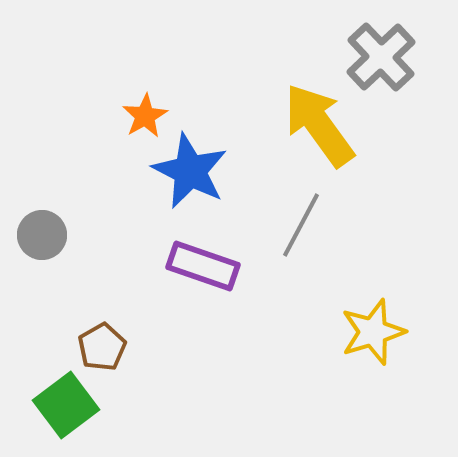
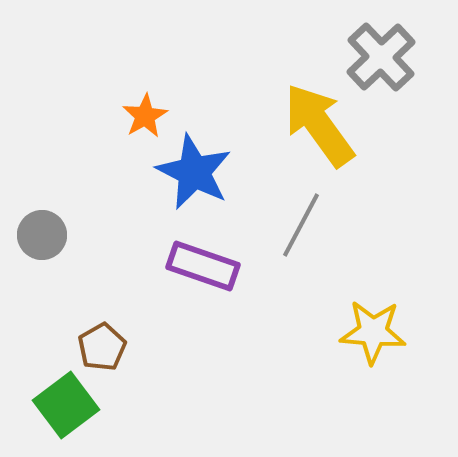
blue star: moved 4 px right, 1 px down
yellow star: rotated 22 degrees clockwise
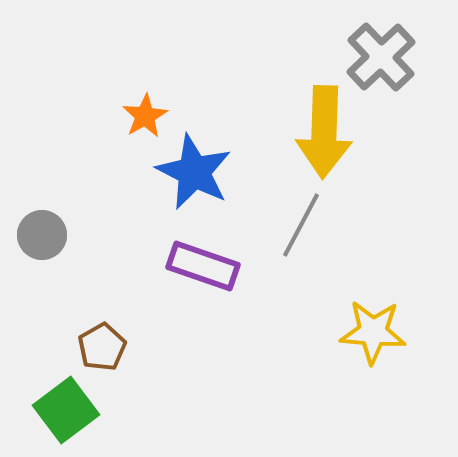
yellow arrow: moved 5 px right, 7 px down; rotated 142 degrees counterclockwise
green square: moved 5 px down
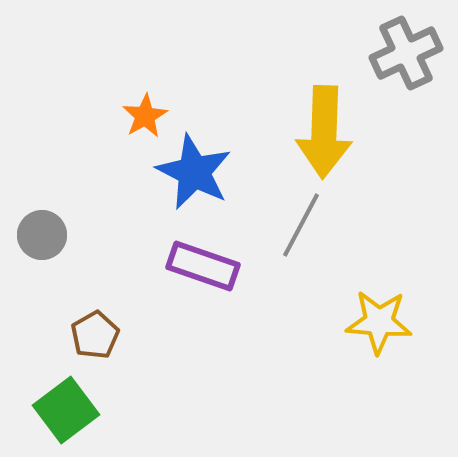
gray cross: moved 25 px right, 4 px up; rotated 18 degrees clockwise
yellow star: moved 6 px right, 10 px up
brown pentagon: moved 7 px left, 12 px up
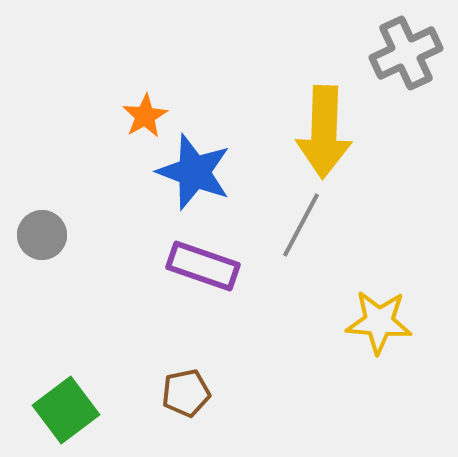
blue star: rotated 6 degrees counterclockwise
brown pentagon: moved 91 px right, 58 px down; rotated 18 degrees clockwise
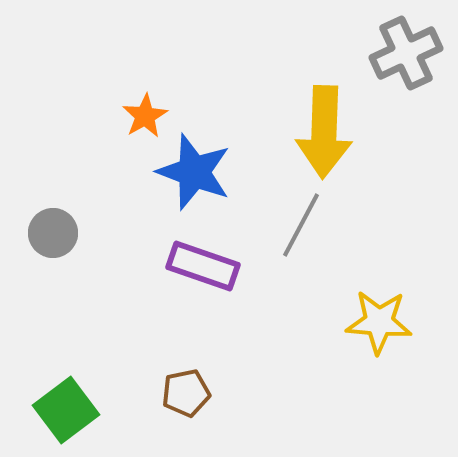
gray circle: moved 11 px right, 2 px up
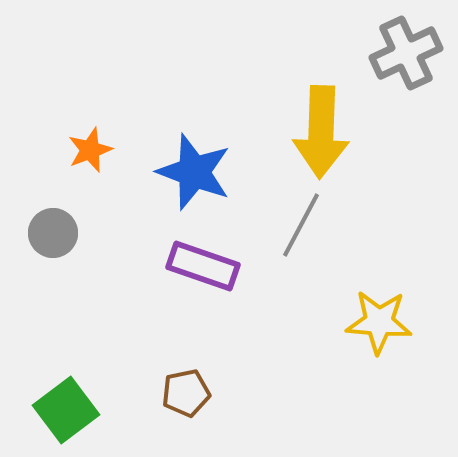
orange star: moved 55 px left, 34 px down; rotated 9 degrees clockwise
yellow arrow: moved 3 px left
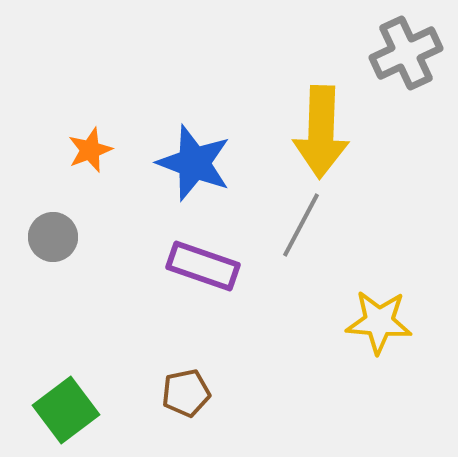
blue star: moved 9 px up
gray circle: moved 4 px down
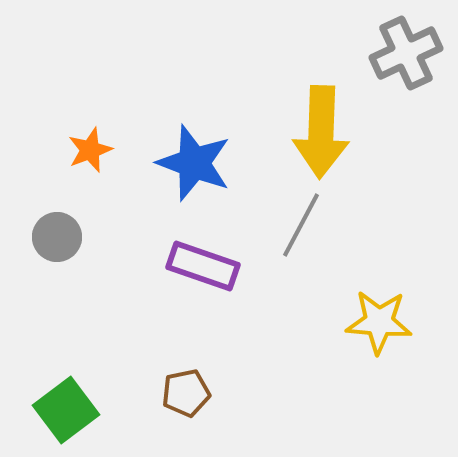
gray circle: moved 4 px right
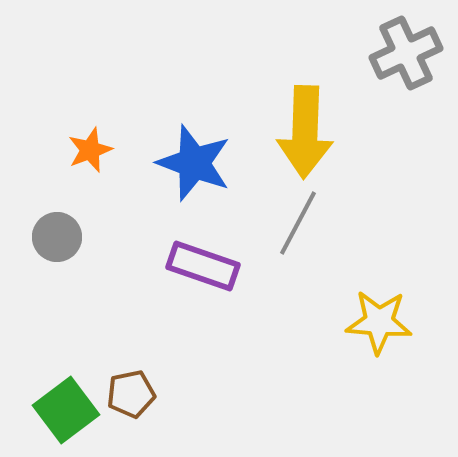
yellow arrow: moved 16 px left
gray line: moved 3 px left, 2 px up
brown pentagon: moved 55 px left, 1 px down
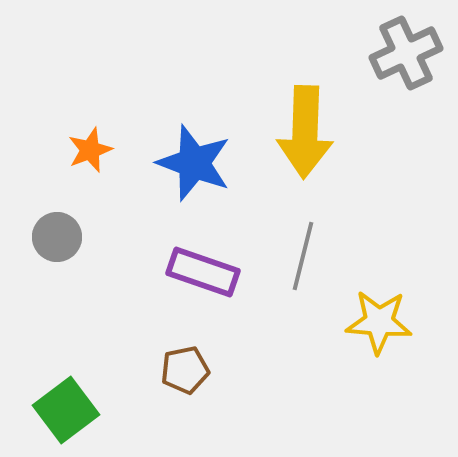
gray line: moved 5 px right, 33 px down; rotated 14 degrees counterclockwise
purple rectangle: moved 6 px down
brown pentagon: moved 54 px right, 24 px up
